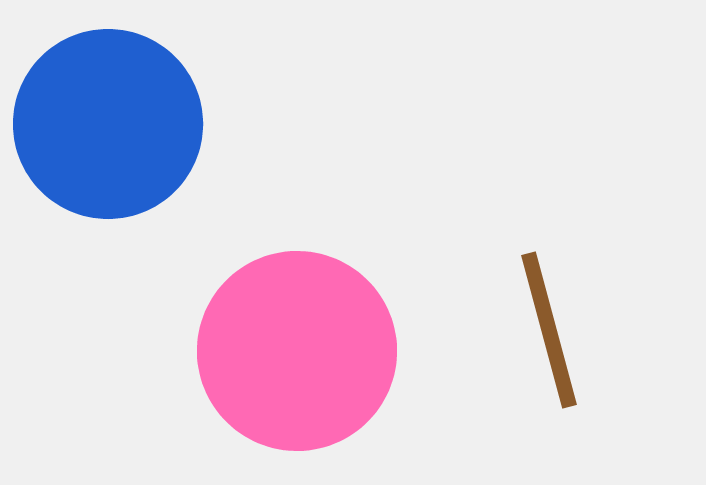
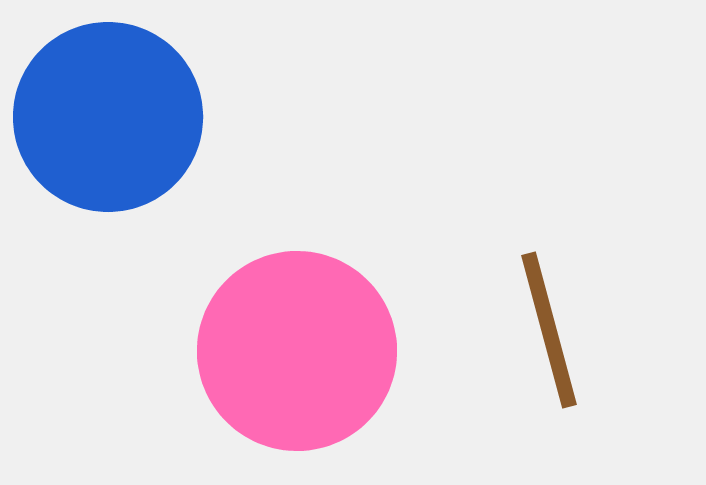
blue circle: moved 7 px up
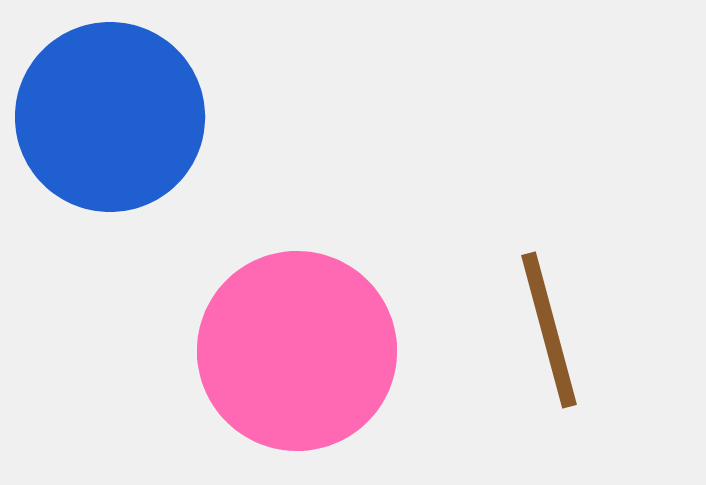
blue circle: moved 2 px right
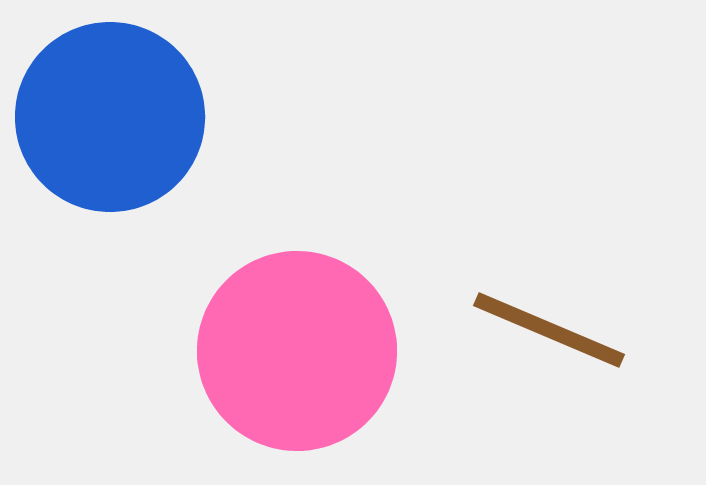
brown line: rotated 52 degrees counterclockwise
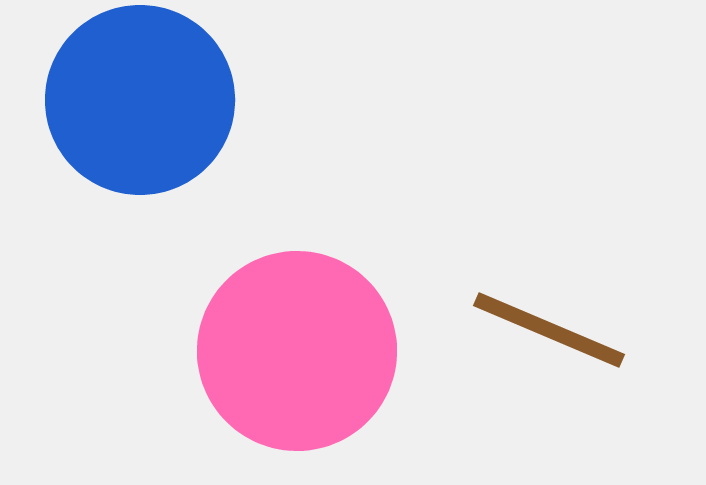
blue circle: moved 30 px right, 17 px up
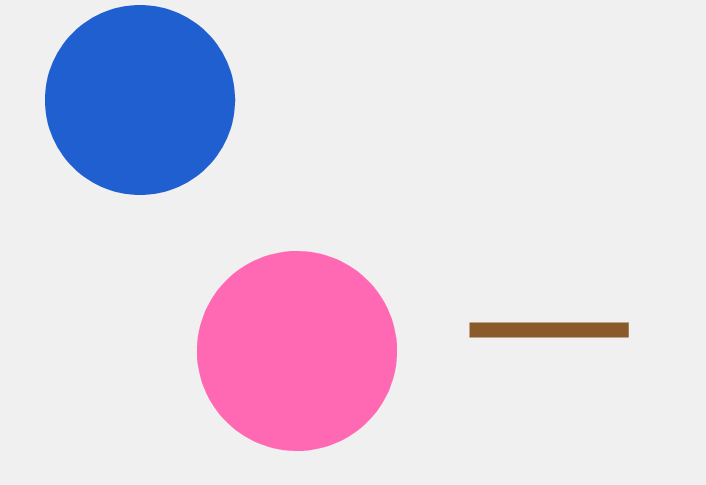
brown line: rotated 23 degrees counterclockwise
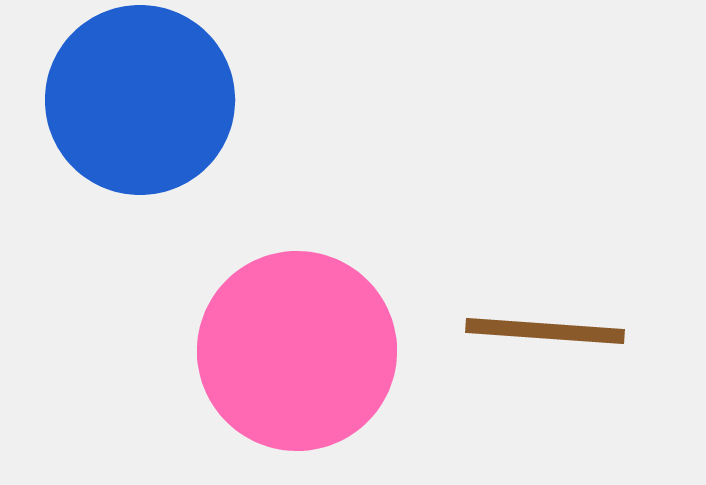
brown line: moved 4 px left, 1 px down; rotated 4 degrees clockwise
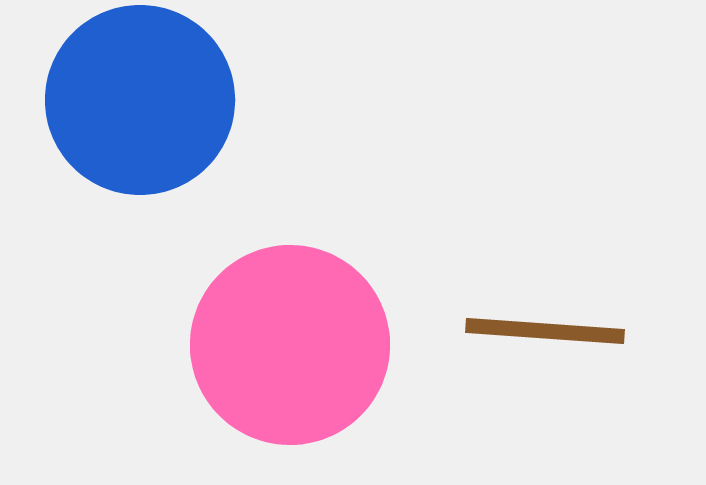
pink circle: moved 7 px left, 6 px up
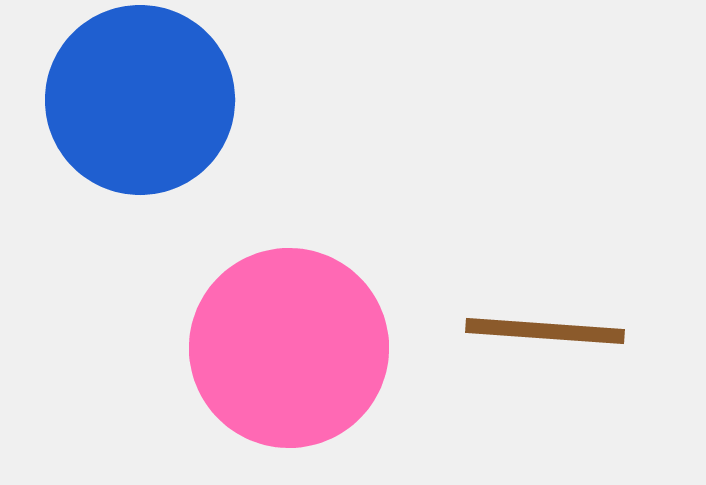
pink circle: moved 1 px left, 3 px down
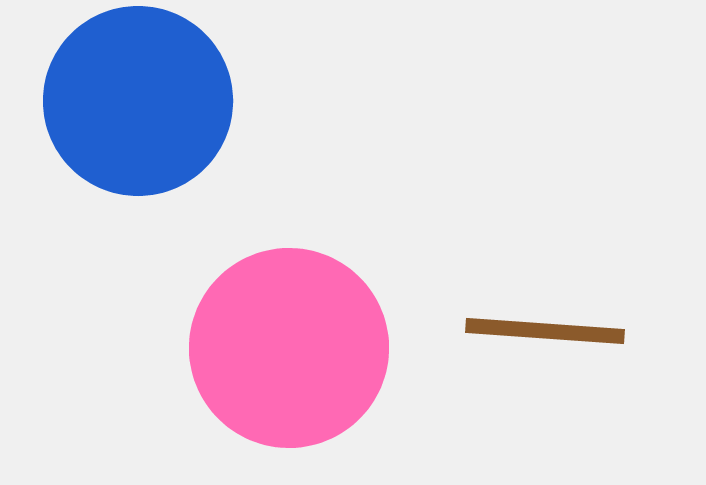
blue circle: moved 2 px left, 1 px down
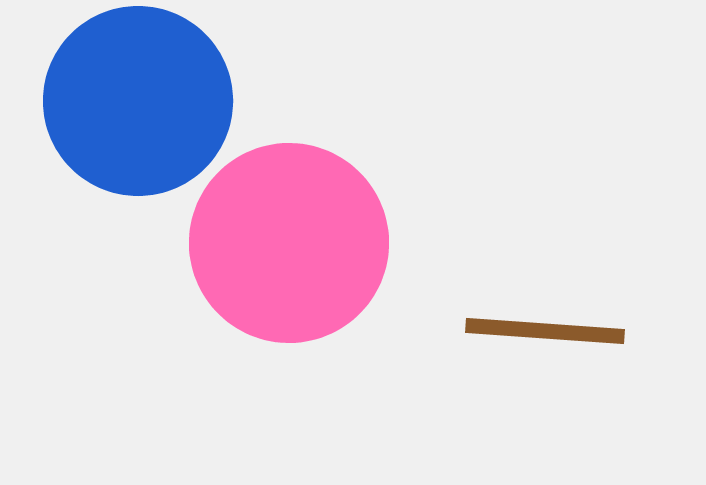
pink circle: moved 105 px up
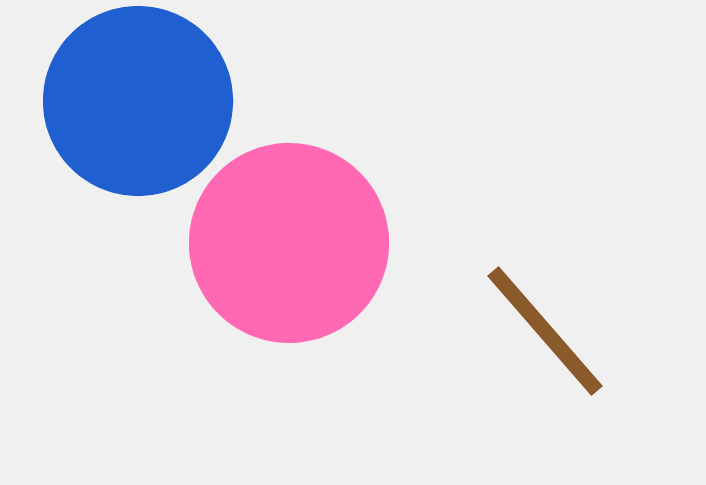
brown line: rotated 45 degrees clockwise
